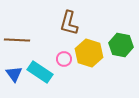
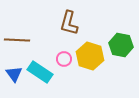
yellow hexagon: moved 1 px right, 3 px down
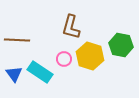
brown L-shape: moved 2 px right, 4 px down
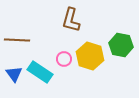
brown L-shape: moved 7 px up
